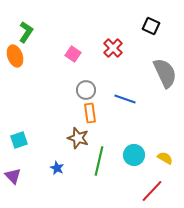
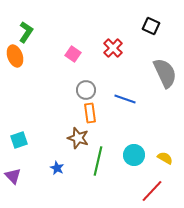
green line: moved 1 px left
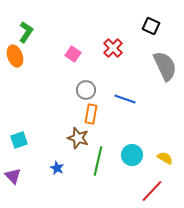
gray semicircle: moved 7 px up
orange rectangle: moved 1 px right, 1 px down; rotated 18 degrees clockwise
cyan circle: moved 2 px left
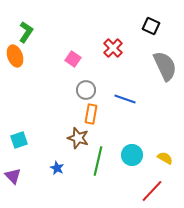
pink square: moved 5 px down
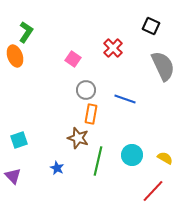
gray semicircle: moved 2 px left
red line: moved 1 px right
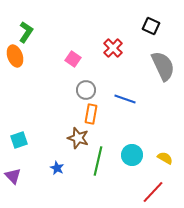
red line: moved 1 px down
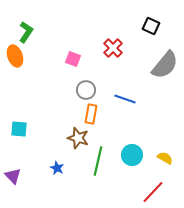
pink square: rotated 14 degrees counterclockwise
gray semicircle: moved 2 px right, 1 px up; rotated 64 degrees clockwise
cyan square: moved 11 px up; rotated 24 degrees clockwise
